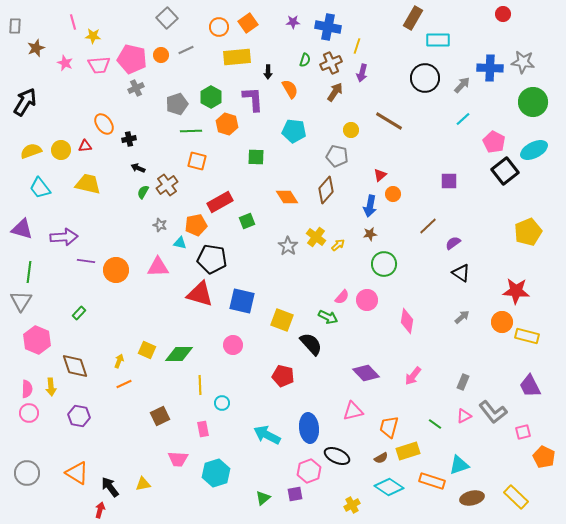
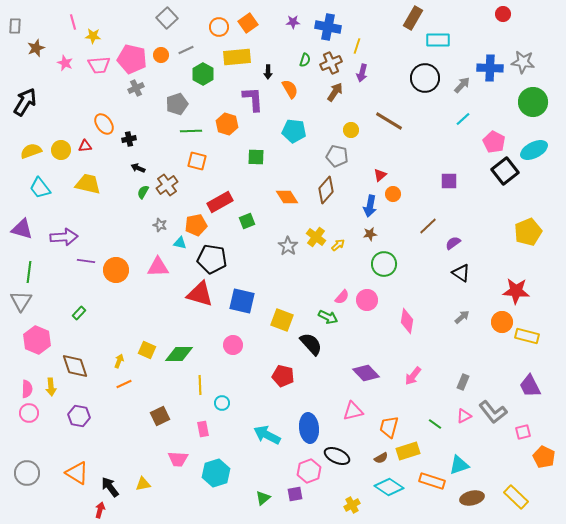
green hexagon at (211, 97): moved 8 px left, 23 px up
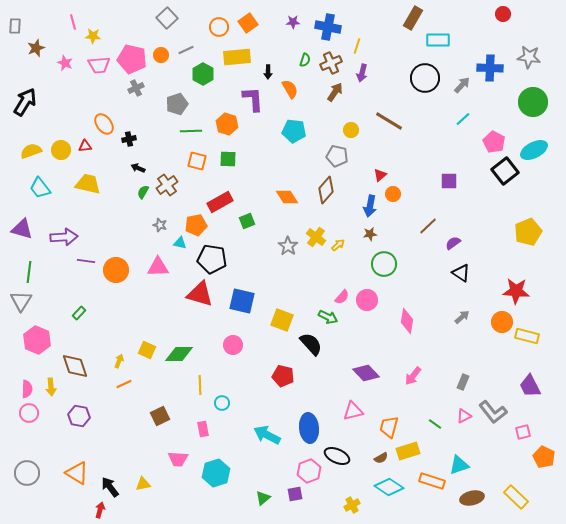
gray star at (523, 62): moved 6 px right, 5 px up
green square at (256, 157): moved 28 px left, 2 px down
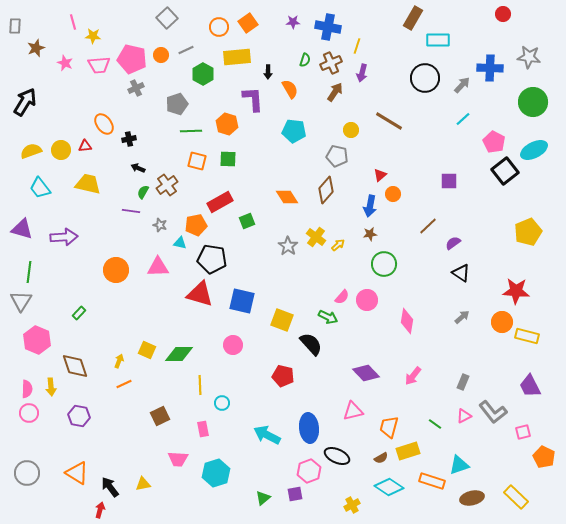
purple line at (86, 261): moved 45 px right, 50 px up
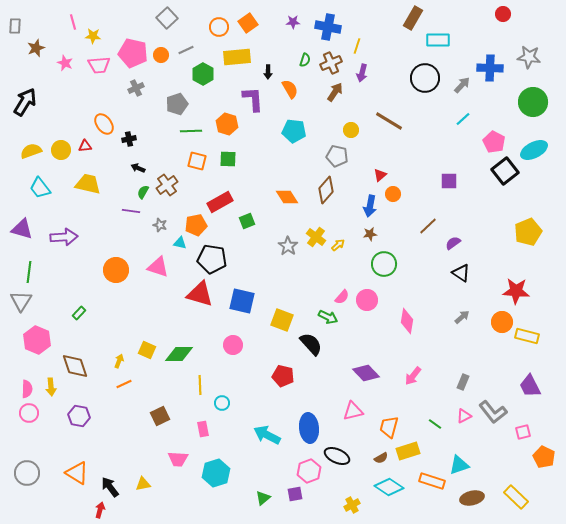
pink pentagon at (132, 59): moved 1 px right, 6 px up
pink triangle at (158, 267): rotated 20 degrees clockwise
